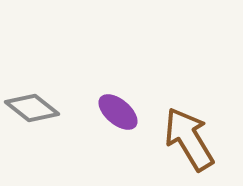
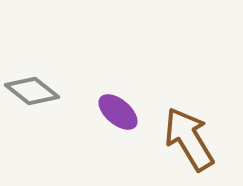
gray diamond: moved 17 px up
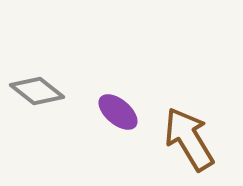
gray diamond: moved 5 px right
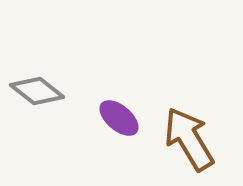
purple ellipse: moved 1 px right, 6 px down
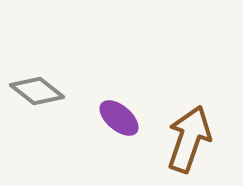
brown arrow: rotated 50 degrees clockwise
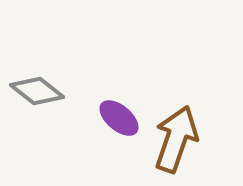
brown arrow: moved 13 px left
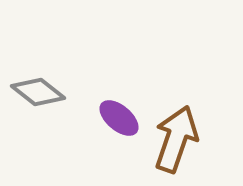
gray diamond: moved 1 px right, 1 px down
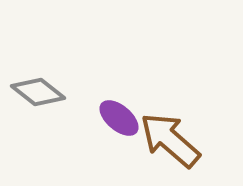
brown arrow: moved 6 px left, 1 px down; rotated 68 degrees counterclockwise
